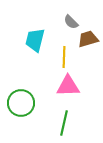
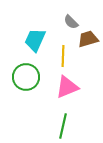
cyan trapezoid: rotated 10 degrees clockwise
yellow line: moved 1 px left, 1 px up
pink triangle: moved 1 px left, 1 px down; rotated 20 degrees counterclockwise
green circle: moved 5 px right, 26 px up
green line: moved 1 px left, 3 px down
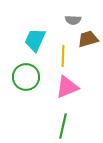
gray semicircle: moved 2 px right, 2 px up; rotated 42 degrees counterclockwise
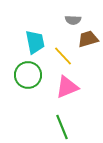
cyan trapezoid: moved 2 px down; rotated 145 degrees clockwise
yellow line: rotated 45 degrees counterclockwise
green circle: moved 2 px right, 2 px up
green line: moved 1 px left, 1 px down; rotated 35 degrees counterclockwise
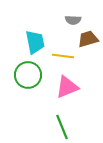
yellow line: rotated 40 degrees counterclockwise
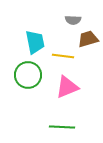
green line: rotated 65 degrees counterclockwise
